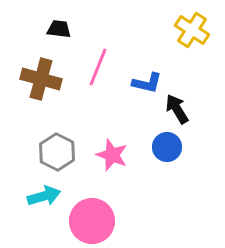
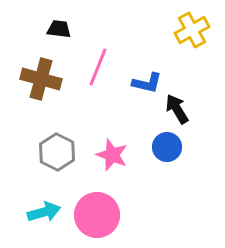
yellow cross: rotated 28 degrees clockwise
cyan arrow: moved 16 px down
pink circle: moved 5 px right, 6 px up
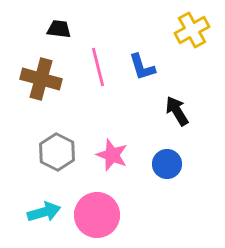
pink line: rotated 36 degrees counterclockwise
blue L-shape: moved 5 px left, 16 px up; rotated 60 degrees clockwise
black arrow: moved 2 px down
blue circle: moved 17 px down
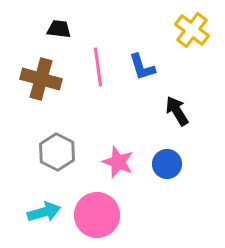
yellow cross: rotated 24 degrees counterclockwise
pink line: rotated 6 degrees clockwise
pink star: moved 6 px right, 7 px down
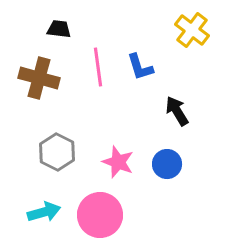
blue L-shape: moved 2 px left
brown cross: moved 2 px left, 1 px up
pink circle: moved 3 px right
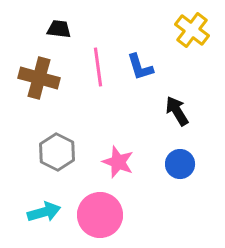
blue circle: moved 13 px right
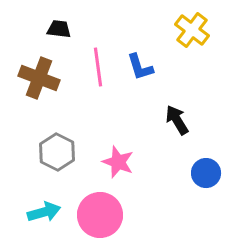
brown cross: rotated 6 degrees clockwise
black arrow: moved 9 px down
blue circle: moved 26 px right, 9 px down
